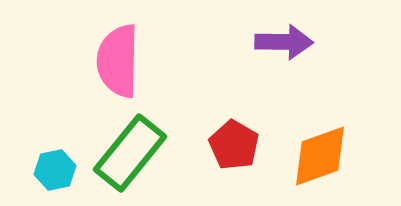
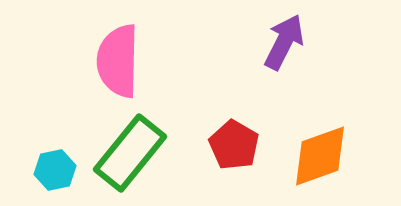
purple arrow: rotated 64 degrees counterclockwise
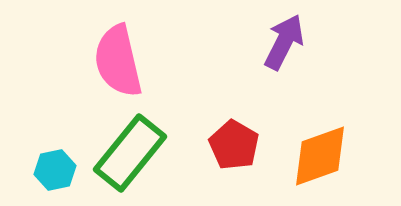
pink semicircle: rotated 14 degrees counterclockwise
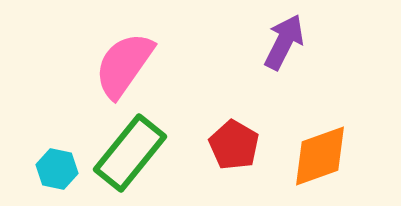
pink semicircle: moved 6 px right, 4 px down; rotated 48 degrees clockwise
cyan hexagon: moved 2 px right, 1 px up; rotated 24 degrees clockwise
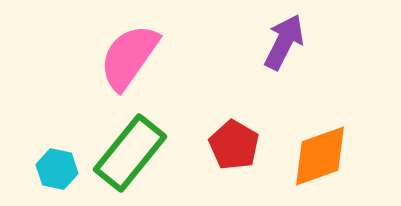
pink semicircle: moved 5 px right, 8 px up
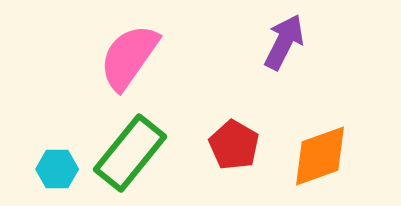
cyan hexagon: rotated 12 degrees counterclockwise
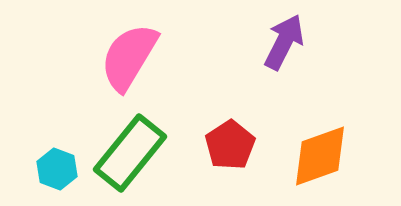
pink semicircle: rotated 4 degrees counterclockwise
red pentagon: moved 4 px left; rotated 9 degrees clockwise
cyan hexagon: rotated 21 degrees clockwise
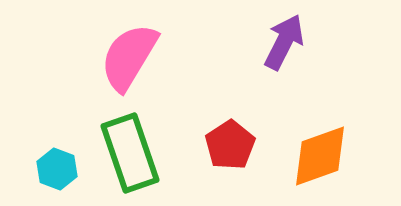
green rectangle: rotated 58 degrees counterclockwise
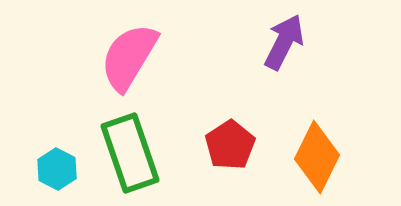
orange diamond: moved 3 px left, 1 px down; rotated 44 degrees counterclockwise
cyan hexagon: rotated 6 degrees clockwise
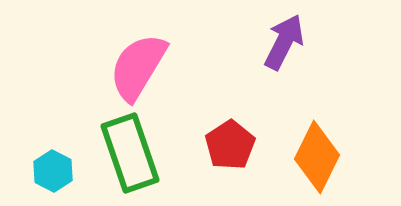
pink semicircle: moved 9 px right, 10 px down
cyan hexagon: moved 4 px left, 2 px down
